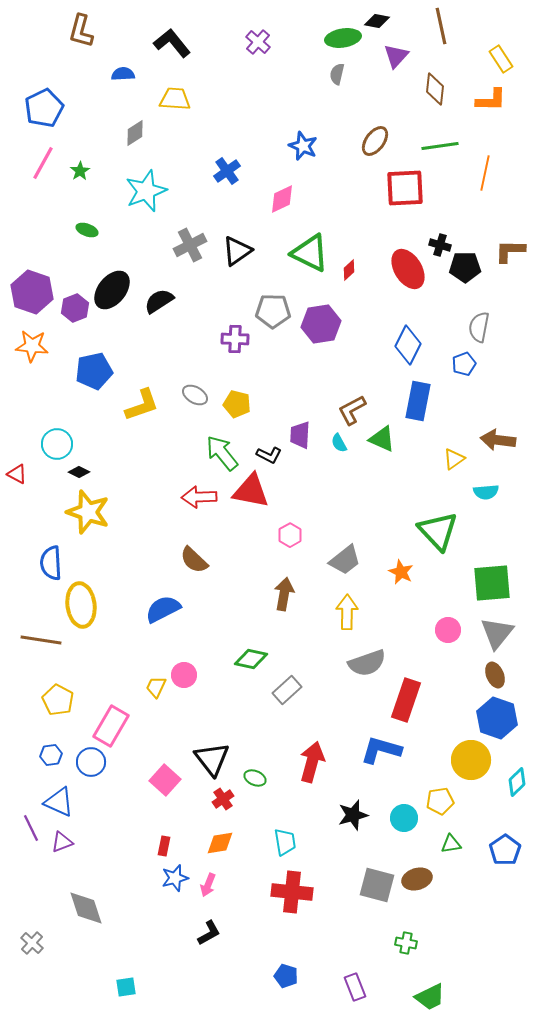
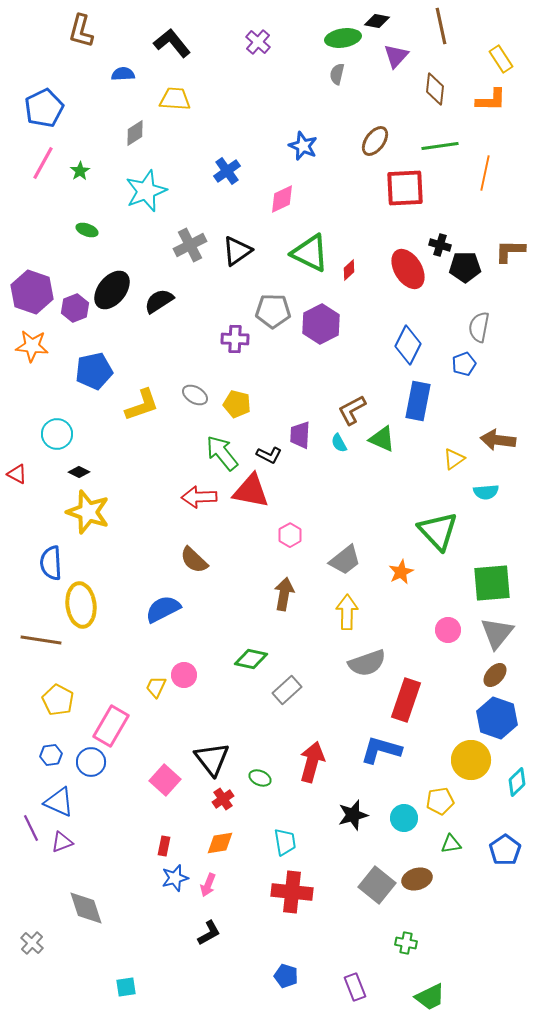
purple hexagon at (321, 324): rotated 18 degrees counterclockwise
cyan circle at (57, 444): moved 10 px up
orange star at (401, 572): rotated 20 degrees clockwise
brown ellipse at (495, 675): rotated 65 degrees clockwise
green ellipse at (255, 778): moved 5 px right
gray square at (377, 885): rotated 24 degrees clockwise
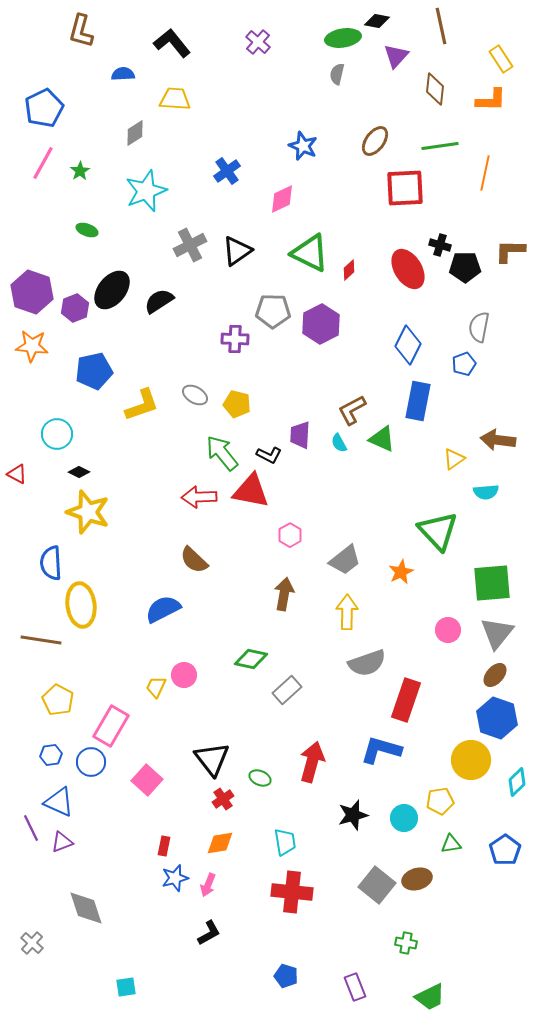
pink square at (165, 780): moved 18 px left
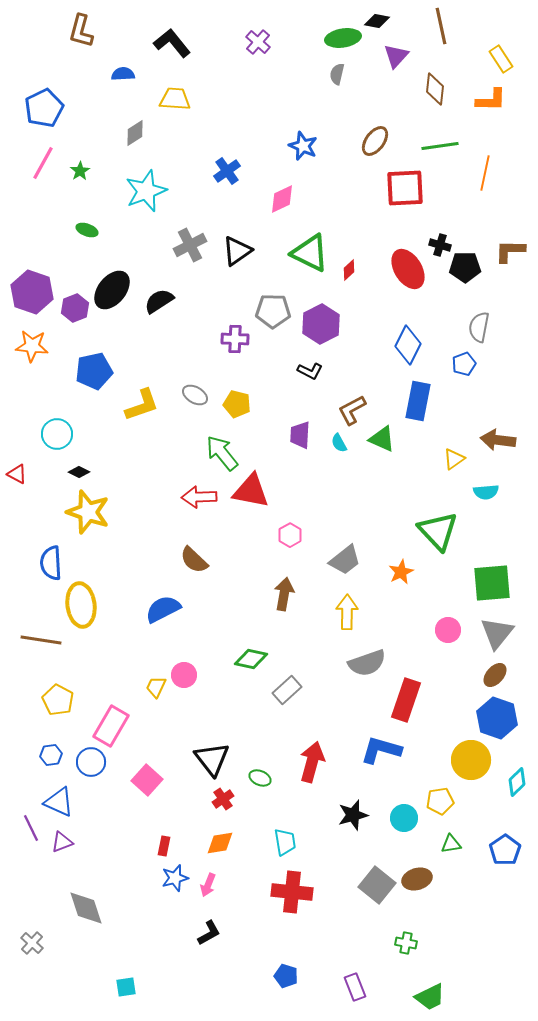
black L-shape at (269, 455): moved 41 px right, 84 px up
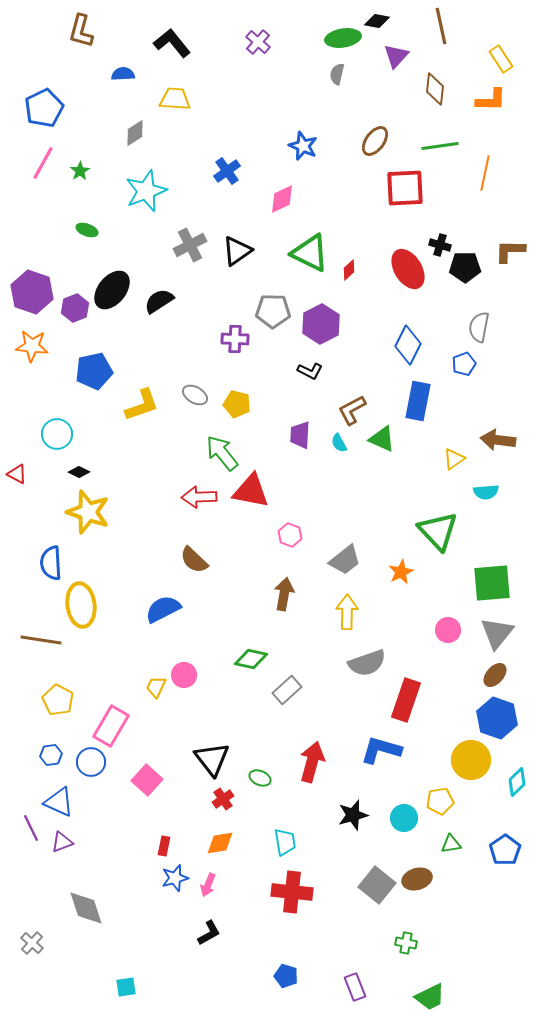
pink hexagon at (290, 535): rotated 10 degrees counterclockwise
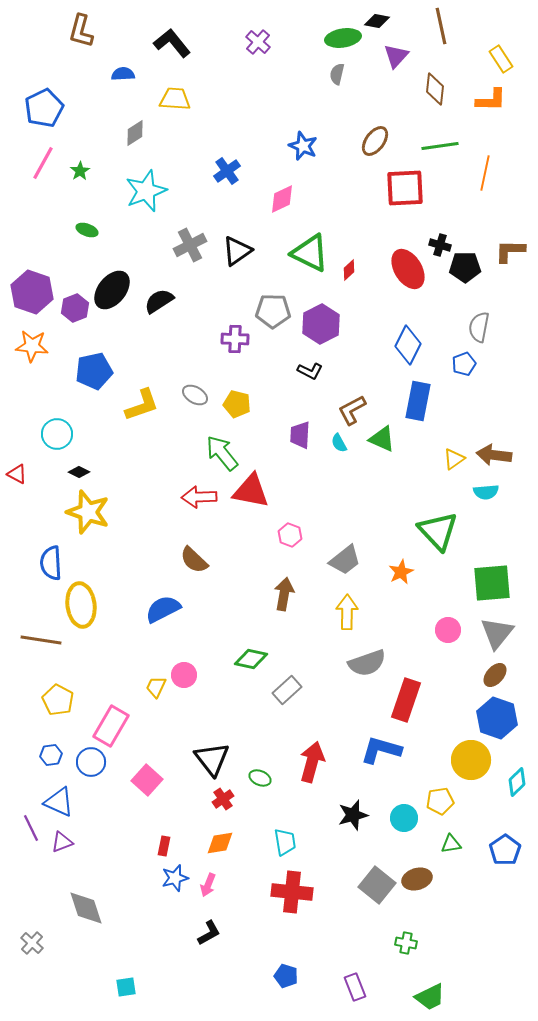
brown arrow at (498, 440): moved 4 px left, 15 px down
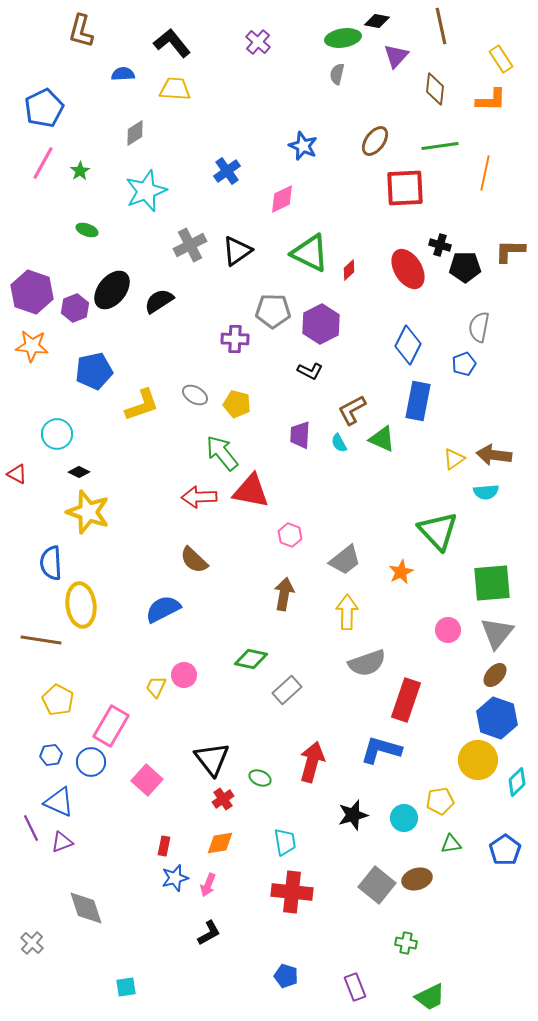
yellow trapezoid at (175, 99): moved 10 px up
yellow circle at (471, 760): moved 7 px right
